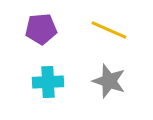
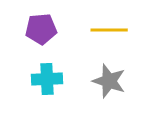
yellow line: rotated 24 degrees counterclockwise
cyan cross: moved 1 px left, 3 px up
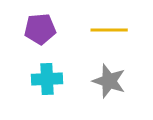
purple pentagon: moved 1 px left
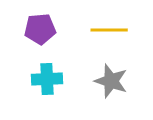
gray star: moved 2 px right
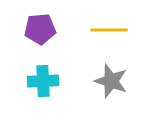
cyan cross: moved 4 px left, 2 px down
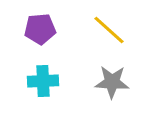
yellow line: rotated 42 degrees clockwise
gray star: moved 1 px right, 1 px down; rotated 16 degrees counterclockwise
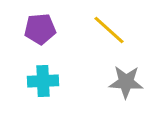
gray star: moved 14 px right
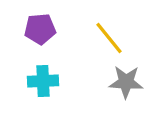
yellow line: moved 8 px down; rotated 9 degrees clockwise
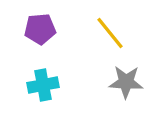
yellow line: moved 1 px right, 5 px up
cyan cross: moved 4 px down; rotated 8 degrees counterclockwise
